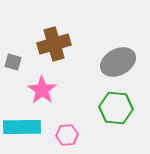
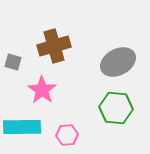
brown cross: moved 2 px down
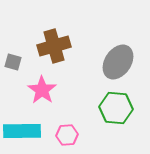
gray ellipse: rotated 28 degrees counterclockwise
cyan rectangle: moved 4 px down
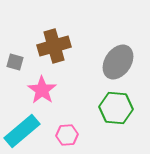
gray square: moved 2 px right
cyan rectangle: rotated 39 degrees counterclockwise
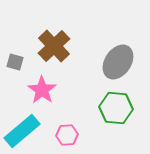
brown cross: rotated 28 degrees counterclockwise
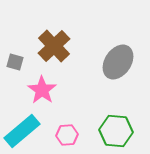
green hexagon: moved 23 px down
